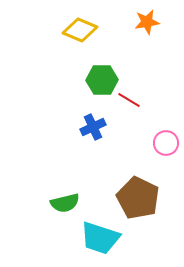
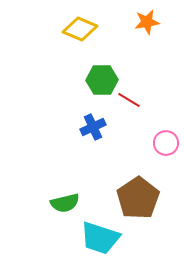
yellow diamond: moved 1 px up
brown pentagon: rotated 12 degrees clockwise
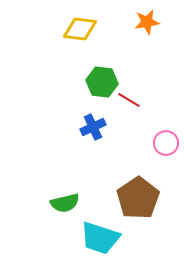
yellow diamond: rotated 16 degrees counterclockwise
green hexagon: moved 2 px down; rotated 8 degrees clockwise
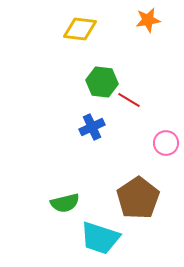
orange star: moved 1 px right, 2 px up
blue cross: moved 1 px left
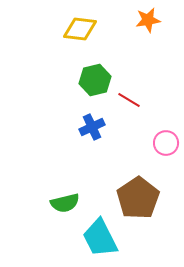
green hexagon: moved 7 px left, 2 px up; rotated 20 degrees counterclockwise
cyan trapezoid: rotated 45 degrees clockwise
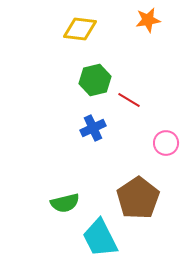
blue cross: moved 1 px right, 1 px down
